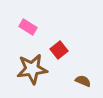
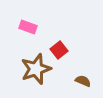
pink rectangle: rotated 12 degrees counterclockwise
brown star: moved 4 px right; rotated 12 degrees counterclockwise
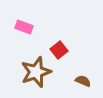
pink rectangle: moved 4 px left
brown star: moved 3 px down
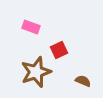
pink rectangle: moved 7 px right
red square: rotated 12 degrees clockwise
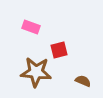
red square: rotated 12 degrees clockwise
brown star: rotated 24 degrees clockwise
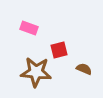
pink rectangle: moved 2 px left, 1 px down
brown semicircle: moved 1 px right, 12 px up
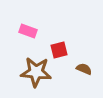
pink rectangle: moved 1 px left, 3 px down
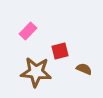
pink rectangle: rotated 66 degrees counterclockwise
red square: moved 1 px right, 1 px down
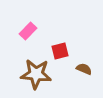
brown star: moved 2 px down
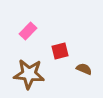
brown star: moved 7 px left
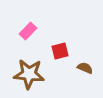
brown semicircle: moved 1 px right, 1 px up
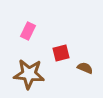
pink rectangle: rotated 18 degrees counterclockwise
red square: moved 1 px right, 2 px down
